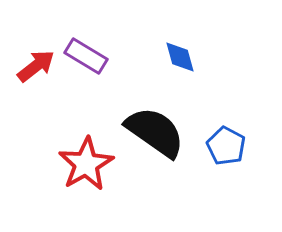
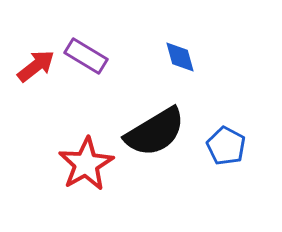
black semicircle: rotated 114 degrees clockwise
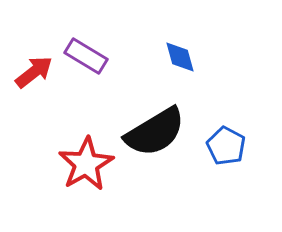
red arrow: moved 2 px left, 6 px down
